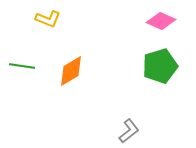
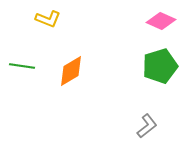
gray L-shape: moved 18 px right, 5 px up
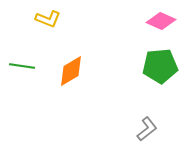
green pentagon: rotated 12 degrees clockwise
gray L-shape: moved 3 px down
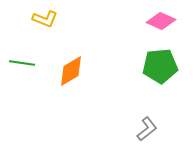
yellow L-shape: moved 3 px left
green line: moved 3 px up
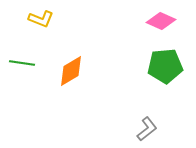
yellow L-shape: moved 4 px left
green pentagon: moved 5 px right
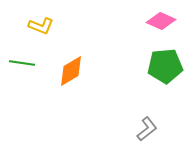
yellow L-shape: moved 7 px down
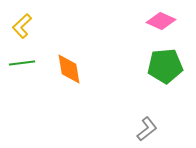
yellow L-shape: moved 19 px left; rotated 115 degrees clockwise
green line: rotated 15 degrees counterclockwise
orange diamond: moved 2 px left, 2 px up; rotated 68 degrees counterclockwise
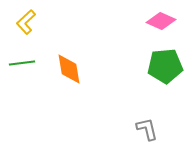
yellow L-shape: moved 4 px right, 4 px up
gray L-shape: rotated 65 degrees counterclockwise
